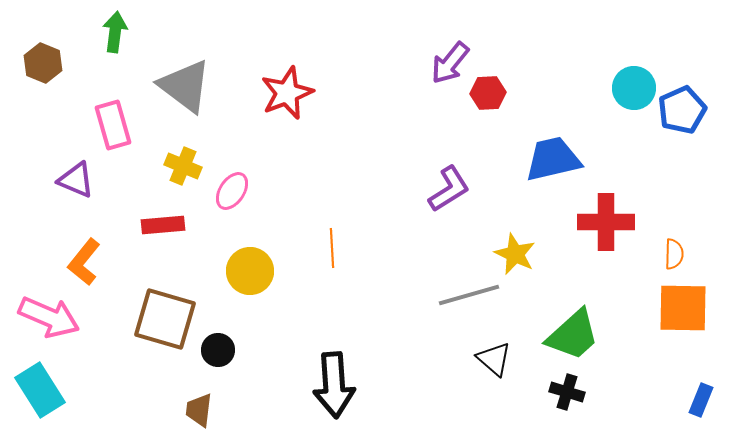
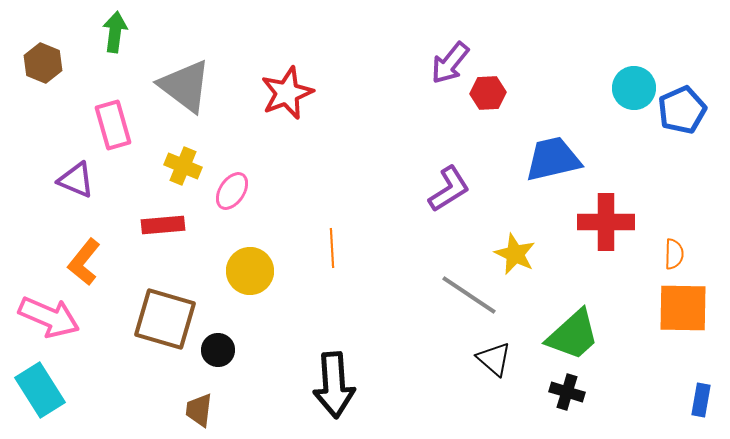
gray line: rotated 50 degrees clockwise
blue rectangle: rotated 12 degrees counterclockwise
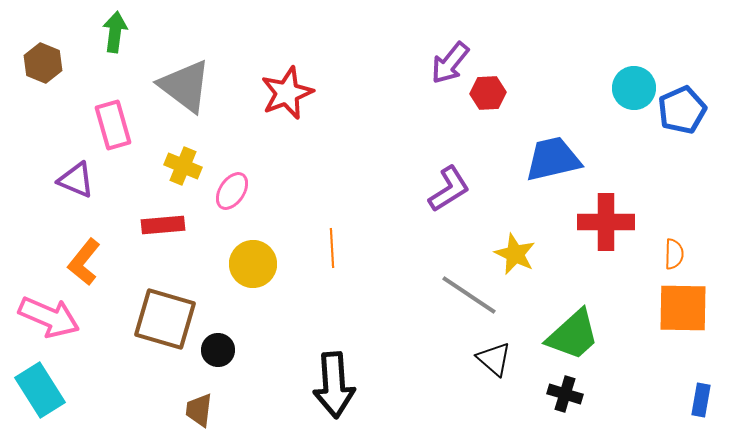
yellow circle: moved 3 px right, 7 px up
black cross: moved 2 px left, 2 px down
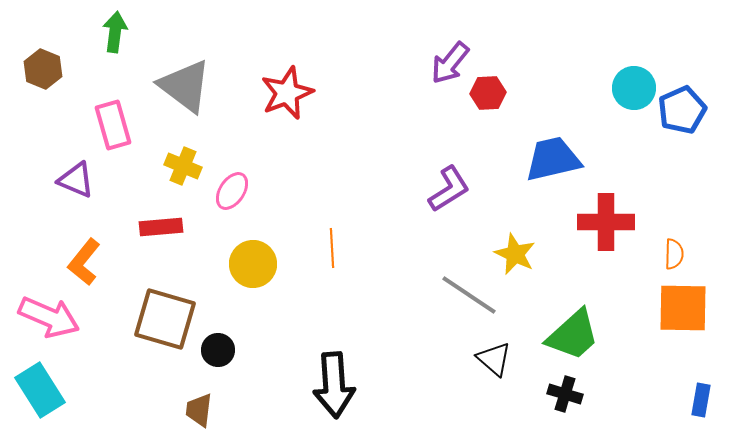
brown hexagon: moved 6 px down
red rectangle: moved 2 px left, 2 px down
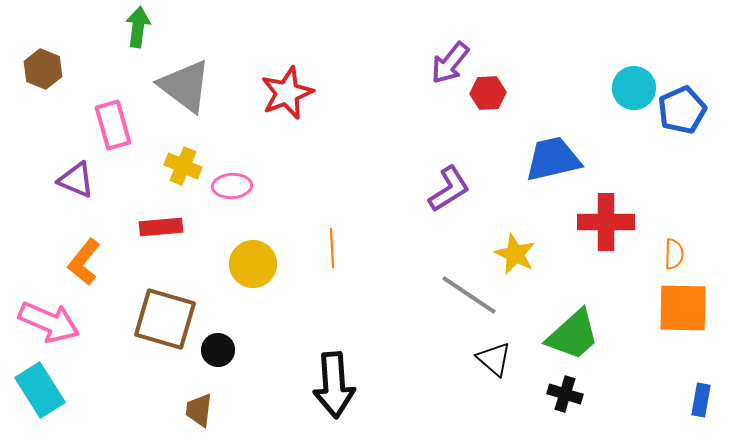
green arrow: moved 23 px right, 5 px up
pink ellipse: moved 5 px up; rotated 54 degrees clockwise
pink arrow: moved 5 px down
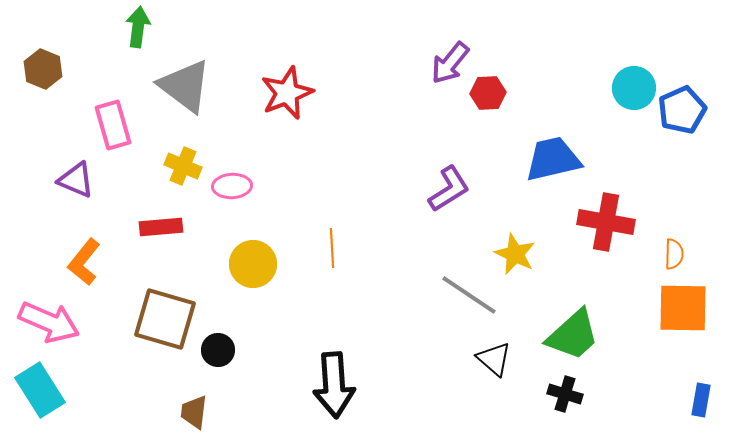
red cross: rotated 10 degrees clockwise
brown trapezoid: moved 5 px left, 2 px down
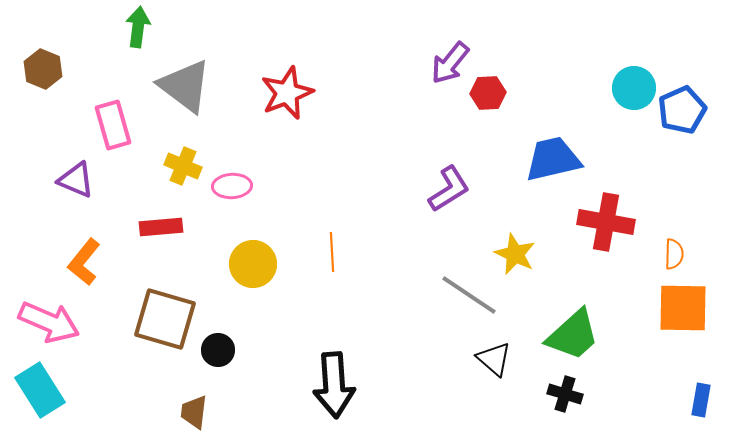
orange line: moved 4 px down
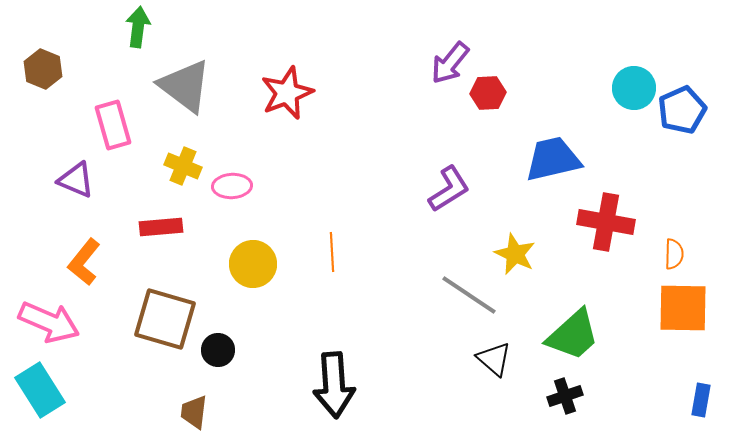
black cross: moved 2 px down; rotated 36 degrees counterclockwise
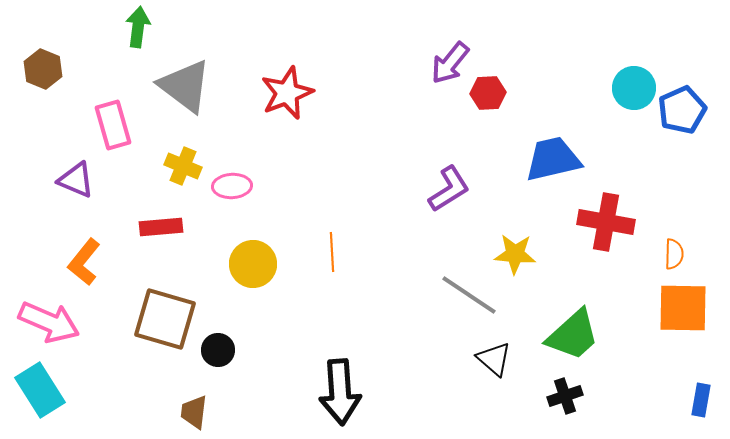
yellow star: rotated 21 degrees counterclockwise
black arrow: moved 6 px right, 7 px down
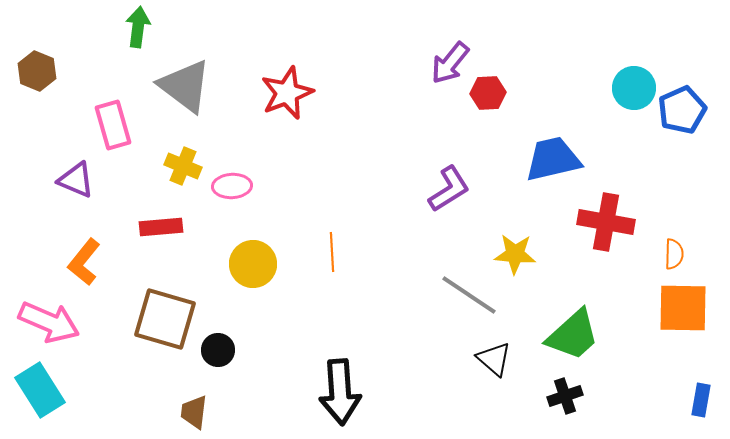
brown hexagon: moved 6 px left, 2 px down
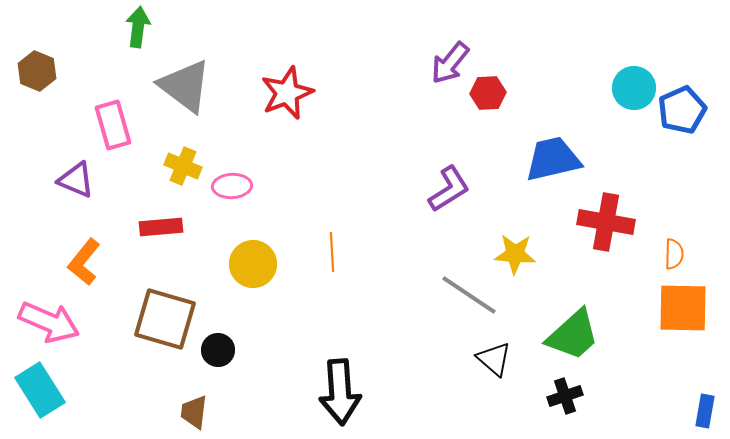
blue rectangle: moved 4 px right, 11 px down
